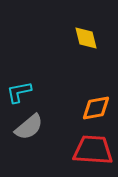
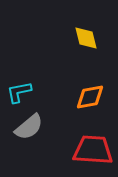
orange diamond: moved 6 px left, 11 px up
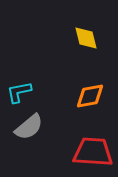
orange diamond: moved 1 px up
red trapezoid: moved 2 px down
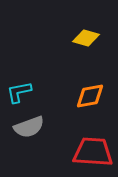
yellow diamond: rotated 60 degrees counterclockwise
gray semicircle: rotated 20 degrees clockwise
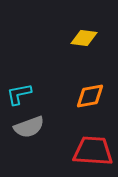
yellow diamond: moved 2 px left; rotated 8 degrees counterclockwise
cyan L-shape: moved 2 px down
red trapezoid: moved 1 px up
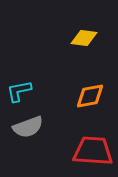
cyan L-shape: moved 3 px up
gray semicircle: moved 1 px left
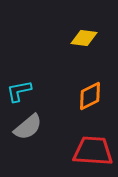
orange diamond: rotated 16 degrees counterclockwise
gray semicircle: rotated 20 degrees counterclockwise
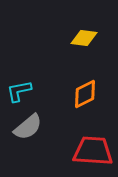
orange diamond: moved 5 px left, 2 px up
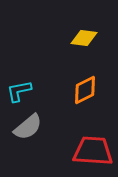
orange diamond: moved 4 px up
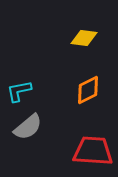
orange diamond: moved 3 px right
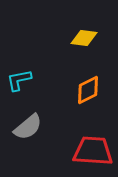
cyan L-shape: moved 11 px up
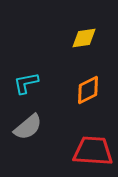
yellow diamond: rotated 16 degrees counterclockwise
cyan L-shape: moved 7 px right, 3 px down
